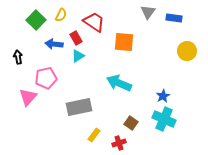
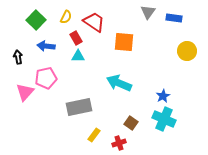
yellow semicircle: moved 5 px right, 2 px down
blue arrow: moved 8 px left, 2 px down
cyan triangle: rotated 32 degrees clockwise
pink triangle: moved 3 px left, 5 px up
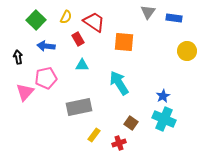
red rectangle: moved 2 px right, 1 px down
cyan triangle: moved 4 px right, 9 px down
cyan arrow: rotated 35 degrees clockwise
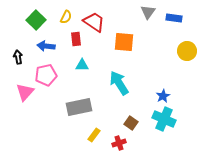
red rectangle: moved 2 px left; rotated 24 degrees clockwise
pink pentagon: moved 3 px up
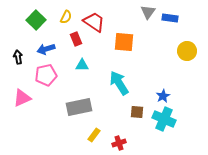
blue rectangle: moved 4 px left
red rectangle: rotated 16 degrees counterclockwise
blue arrow: moved 3 px down; rotated 24 degrees counterclockwise
pink triangle: moved 3 px left, 6 px down; rotated 24 degrees clockwise
brown square: moved 6 px right, 11 px up; rotated 32 degrees counterclockwise
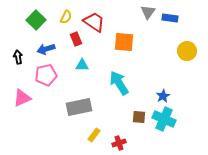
brown square: moved 2 px right, 5 px down
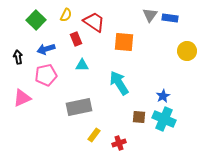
gray triangle: moved 2 px right, 3 px down
yellow semicircle: moved 2 px up
